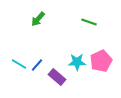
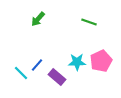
cyan line: moved 2 px right, 9 px down; rotated 14 degrees clockwise
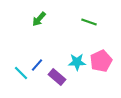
green arrow: moved 1 px right
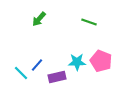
pink pentagon: rotated 25 degrees counterclockwise
purple rectangle: rotated 54 degrees counterclockwise
